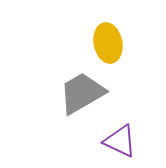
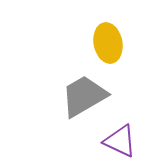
gray trapezoid: moved 2 px right, 3 px down
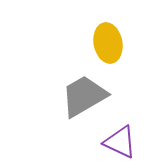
purple triangle: moved 1 px down
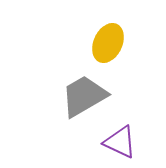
yellow ellipse: rotated 36 degrees clockwise
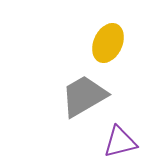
purple triangle: rotated 39 degrees counterclockwise
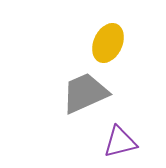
gray trapezoid: moved 1 px right, 3 px up; rotated 6 degrees clockwise
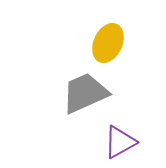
purple triangle: rotated 15 degrees counterclockwise
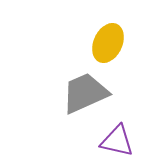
purple triangle: moved 3 px left, 1 px up; rotated 42 degrees clockwise
